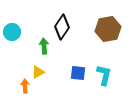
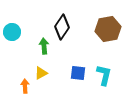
yellow triangle: moved 3 px right, 1 px down
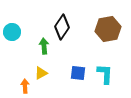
cyan L-shape: moved 1 px right, 1 px up; rotated 10 degrees counterclockwise
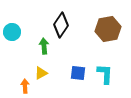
black diamond: moved 1 px left, 2 px up
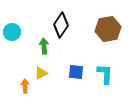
blue square: moved 2 px left, 1 px up
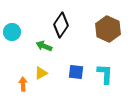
brown hexagon: rotated 25 degrees counterclockwise
green arrow: rotated 63 degrees counterclockwise
orange arrow: moved 2 px left, 2 px up
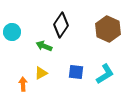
cyan L-shape: rotated 55 degrees clockwise
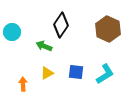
yellow triangle: moved 6 px right
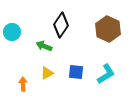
cyan L-shape: moved 1 px right
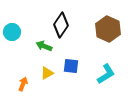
blue square: moved 5 px left, 6 px up
orange arrow: rotated 24 degrees clockwise
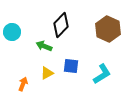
black diamond: rotated 10 degrees clockwise
cyan L-shape: moved 4 px left
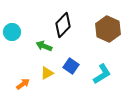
black diamond: moved 2 px right
blue square: rotated 28 degrees clockwise
orange arrow: rotated 32 degrees clockwise
